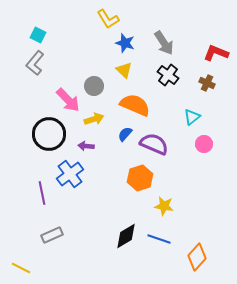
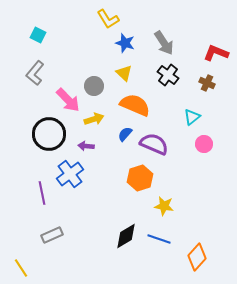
gray L-shape: moved 10 px down
yellow triangle: moved 3 px down
yellow line: rotated 30 degrees clockwise
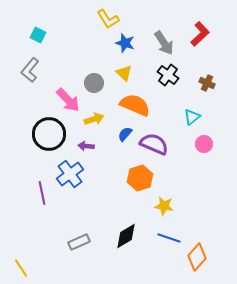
red L-shape: moved 16 px left, 19 px up; rotated 115 degrees clockwise
gray L-shape: moved 5 px left, 3 px up
gray circle: moved 3 px up
gray rectangle: moved 27 px right, 7 px down
blue line: moved 10 px right, 1 px up
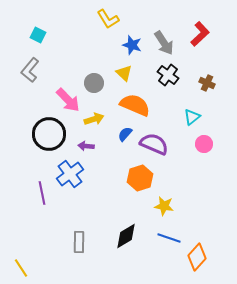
blue star: moved 7 px right, 2 px down
gray rectangle: rotated 65 degrees counterclockwise
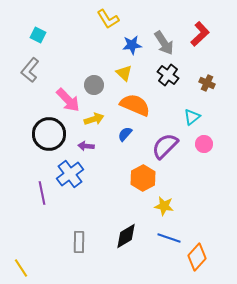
blue star: rotated 24 degrees counterclockwise
gray circle: moved 2 px down
purple semicircle: moved 11 px right, 2 px down; rotated 68 degrees counterclockwise
orange hexagon: moved 3 px right; rotated 10 degrees counterclockwise
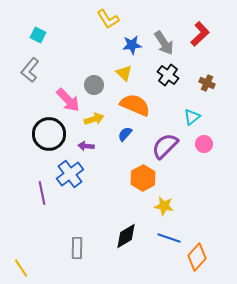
gray rectangle: moved 2 px left, 6 px down
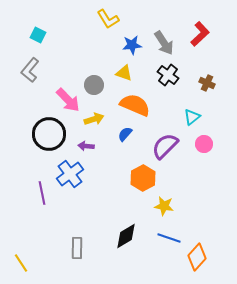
yellow triangle: rotated 24 degrees counterclockwise
yellow line: moved 5 px up
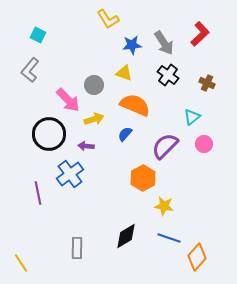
purple line: moved 4 px left
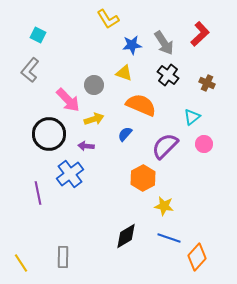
orange semicircle: moved 6 px right
gray rectangle: moved 14 px left, 9 px down
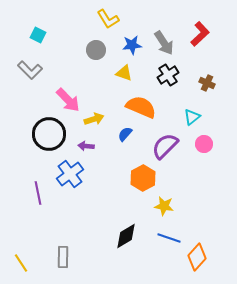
gray L-shape: rotated 85 degrees counterclockwise
black cross: rotated 20 degrees clockwise
gray circle: moved 2 px right, 35 px up
orange semicircle: moved 2 px down
